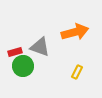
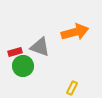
yellow rectangle: moved 5 px left, 16 px down
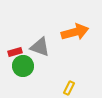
yellow rectangle: moved 3 px left
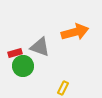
red rectangle: moved 1 px down
yellow rectangle: moved 6 px left
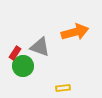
red rectangle: rotated 40 degrees counterclockwise
yellow rectangle: rotated 56 degrees clockwise
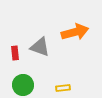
red rectangle: rotated 40 degrees counterclockwise
green circle: moved 19 px down
